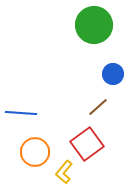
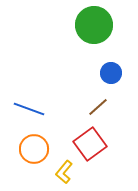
blue circle: moved 2 px left, 1 px up
blue line: moved 8 px right, 4 px up; rotated 16 degrees clockwise
red square: moved 3 px right
orange circle: moved 1 px left, 3 px up
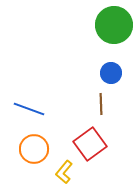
green circle: moved 20 px right
brown line: moved 3 px right, 3 px up; rotated 50 degrees counterclockwise
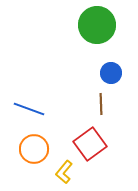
green circle: moved 17 px left
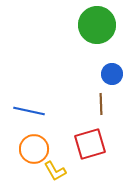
blue circle: moved 1 px right, 1 px down
blue line: moved 2 px down; rotated 8 degrees counterclockwise
red square: rotated 20 degrees clockwise
yellow L-shape: moved 9 px left, 1 px up; rotated 70 degrees counterclockwise
